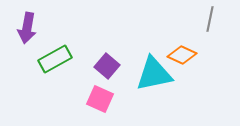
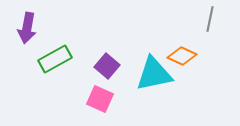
orange diamond: moved 1 px down
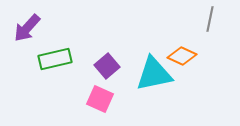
purple arrow: rotated 32 degrees clockwise
green rectangle: rotated 16 degrees clockwise
purple square: rotated 10 degrees clockwise
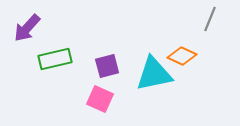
gray line: rotated 10 degrees clockwise
purple square: rotated 25 degrees clockwise
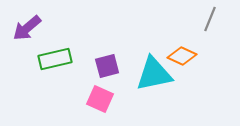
purple arrow: rotated 8 degrees clockwise
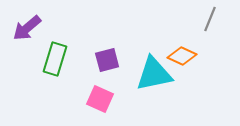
green rectangle: rotated 60 degrees counterclockwise
purple square: moved 6 px up
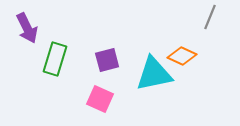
gray line: moved 2 px up
purple arrow: rotated 76 degrees counterclockwise
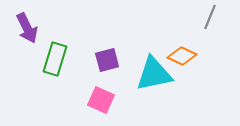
pink square: moved 1 px right, 1 px down
